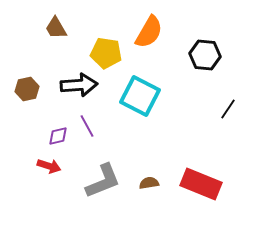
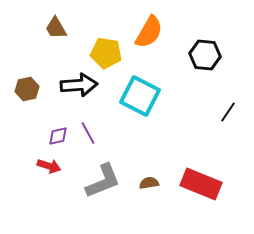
black line: moved 3 px down
purple line: moved 1 px right, 7 px down
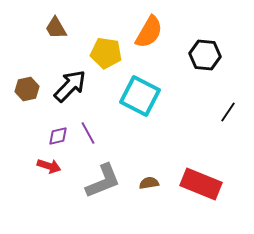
black arrow: moved 9 px left, 1 px down; rotated 42 degrees counterclockwise
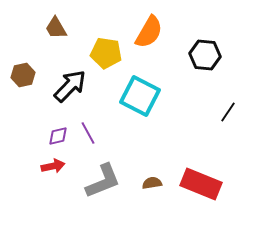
brown hexagon: moved 4 px left, 14 px up
red arrow: moved 4 px right; rotated 30 degrees counterclockwise
brown semicircle: moved 3 px right
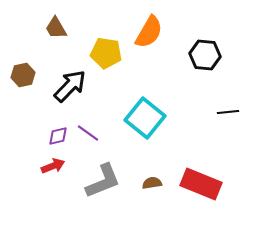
cyan square: moved 5 px right, 22 px down; rotated 12 degrees clockwise
black line: rotated 50 degrees clockwise
purple line: rotated 25 degrees counterclockwise
red arrow: rotated 10 degrees counterclockwise
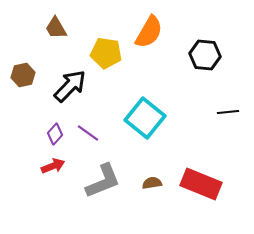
purple diamond: moved 3 px left, 2 px up; rotated 35 degrees counterclockwise
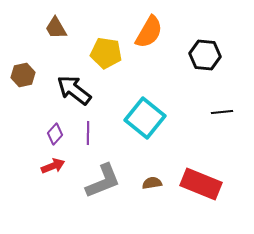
black arrow: moved 4 px right, 4 px down; rotated 96 degrees counterclockwise
black line: moved 6 px left
purple line: rotated 55 degrees clockwise
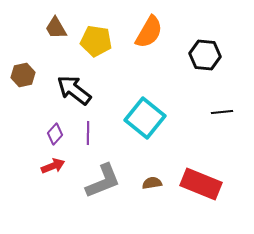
yellow pentagon: moved 10 px left, 12 px up
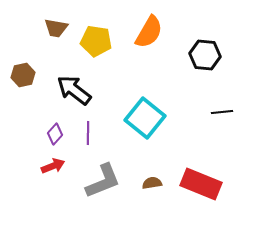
brown trapezoid: rotated 50 degrees counterclockwise
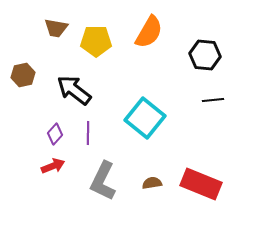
yellow pentagon: rotated 8 degrees counterclockwise
black line: moved 9 px left, 12 px up
gray L-shape: rotated 138 degrees clockwise
